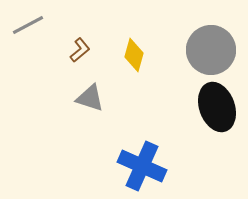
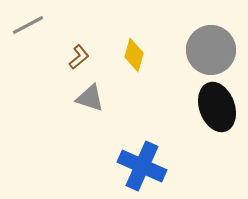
brown L-shape: moved 1 px left, 7 px down
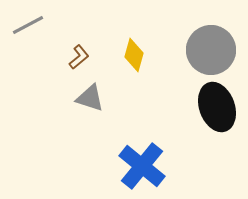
blue cross: rotated 15 degrees clockwise
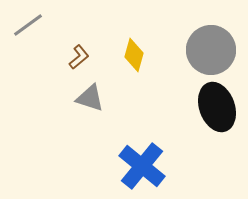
gray line: rotated 8 degrees counterclockwise
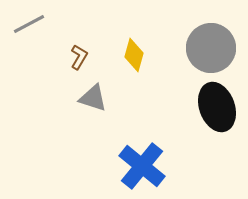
gray line: moved 1 px right, 1 px up; rotated 8 degrees clockwise
gray circle: moved 2 px up
brown L-shape: rotated 20 degrees counterclockwise
gray triangle: moved 3 px right
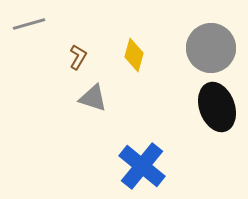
gray line: rotated 12 degrees clockwise
brown L-shape: moved 1 px left
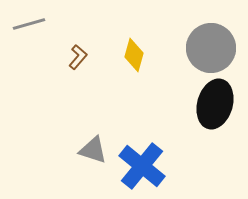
brown L-shape: rotated 10 degrees clockwise
gray triangle: moved 52 px down
black ellipse: moved 2 px left, 3 px up; rotated 36 degrees clockwise
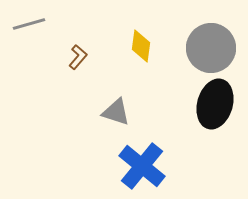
yellow diamond: moved 7 px right, 9 px up; rotated 8 degrees counterclockwise
gray triangle: moved 23 px right, 38 px up
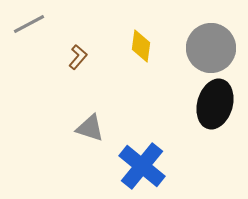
gray line: rotated 12 degrees counterclockwise
gray triangle: moved 26 px left, 16 px down
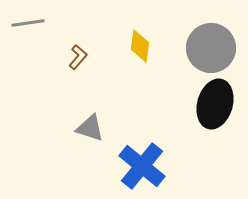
gray line: moved 1 px left, 1 px up; rotated 20 degrees clockwise
yellow diamond: moved 1 px left
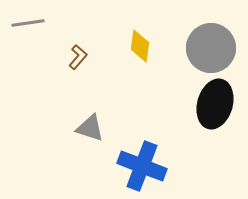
blue cross: rotated 18 degrees counterclockwise
